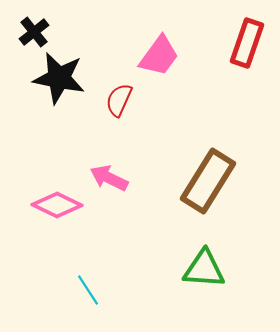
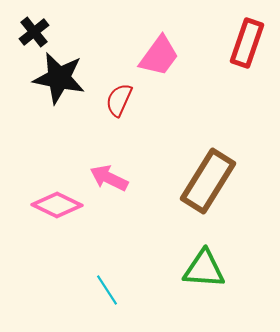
cyan line: moved 19 px right
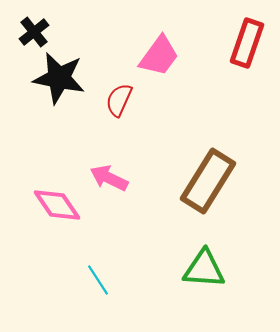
pink diamond: rotated 30 degrees clockwise
cyan line: moved 9 px left, 10 px up
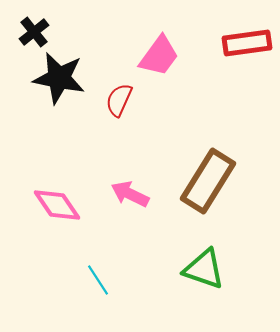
red rectangle: rotated 63 degrees clockwise
pink arrow: moved 21 px right, 16 px down
green triangle: rotated 15 degrees clockwise
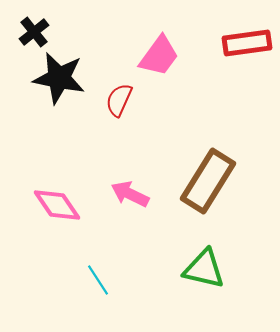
green triangle: rotated 6 degrees counterclockwise
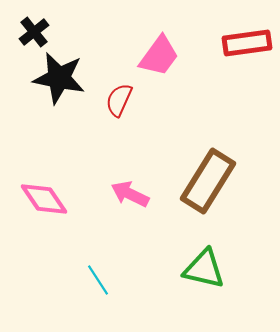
pink diamond: moved 13 px left, 6 px up
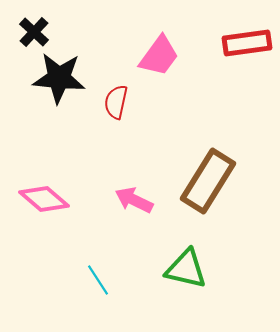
black cross: rotated 8 degrees counterclockwise
black star: rotated 6 degrees counterclockwise
red semicircle: moved 3 px left, 2 px down; rotated 12 degrees counterclockwise
pink arrow: moved 4 px right, 6 px down
pink diamond: rotated 15 degrees counterclockwise
green triangle: moved 18 px left
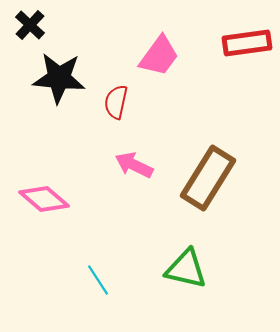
black cross: moved 4 px left, 7 px up
brown rectangle: moved 3 px up
pink arrow: moved 35 px up
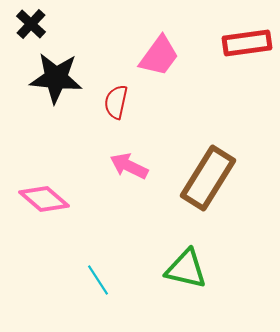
black cross: moved 1 px right, 1 px up
black star: moved 3 px left
pink arrow: moved 5 px left, 1 px down
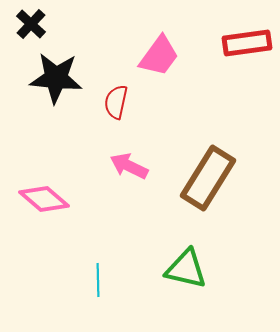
cyan line: rotated 32 degrees clockwise
